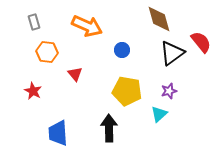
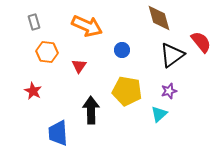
brown diamond: moved 1 px up
black triangle: moved 2 px down
red triangle: moved 4 px right, 8 px up; rotated 14 degrees clockwise
black arrow: moved 18 px left, 18 px up
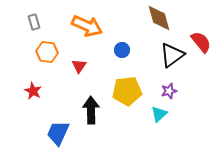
yellow pentagon: rotated 16 degrees counterclockwise
blue trapezoid: rotated 28 degrees clockwise
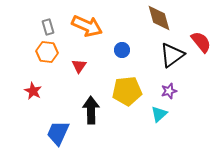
gray rectangle: moved 14 px right, 5 px down
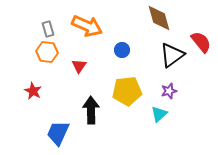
gray rectangle: moved 2 px down
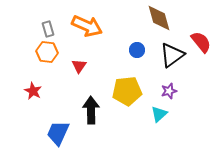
blue circle: moved 15 px right
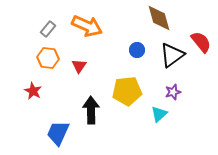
gray rectangle: rotated 56 degrees clockwise
orange hexagon: moved 1 px right, 6 px down
purple star: moved 4 px right, 1 px down
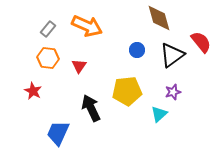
black arrow: moved 2 px up; rotated 24 degrees counterclockwise
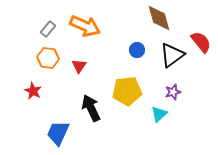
orange arrow: moved 2 px left
